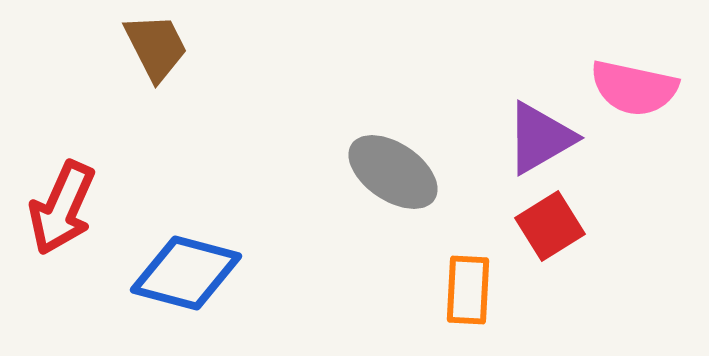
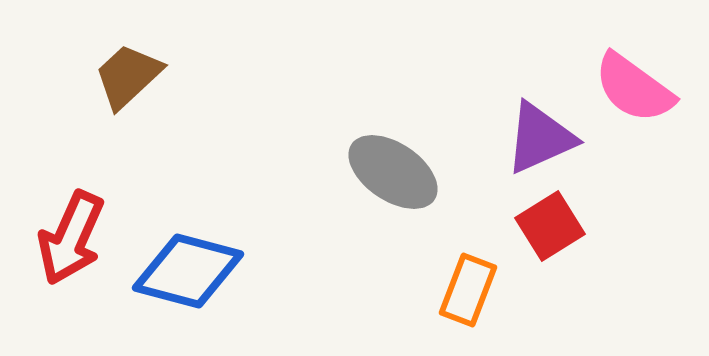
brown trapezoid: moved 28 px left, 29 px down; rotated 106 degrees counterclockwise
pink semicircle: rotated 24 degrees clockwise
purple triangle: rotated 6 degrees clockwise
red arrow: moved 9 px right, 30 px down
blue diamond: moved 2 px right, 2 px up
orange rectangle: rotated 18 degrees clockwise
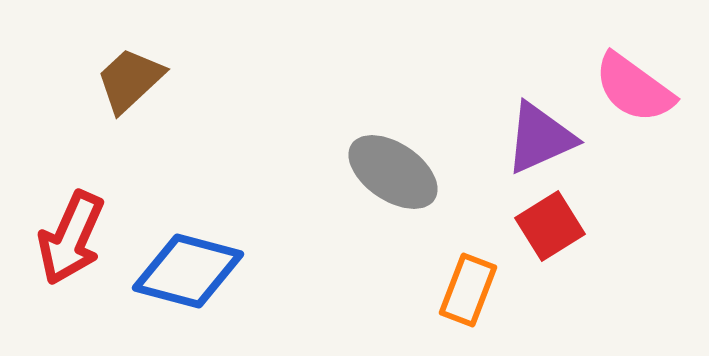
brown trapezoid: moved 2 px right, 4 px down
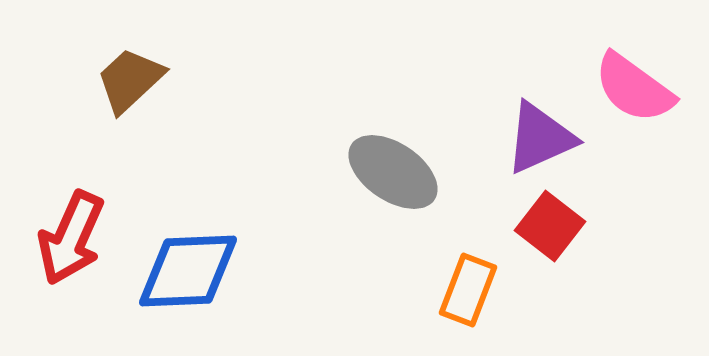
red square: rotated 20 degrees counterclockwise
blue diamond: rotated 17 degrees counterclockwise
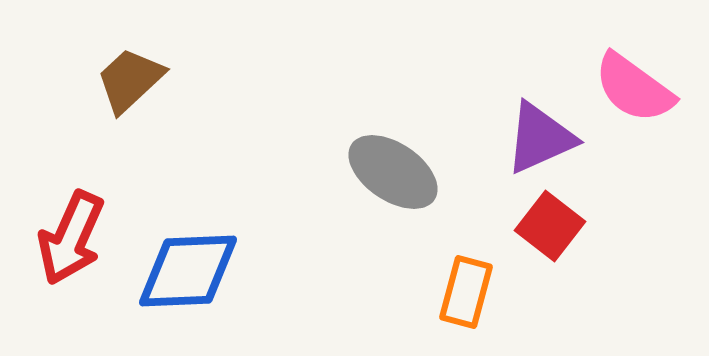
orange rectangle: moved 2 px left, 2 px down; rotated 6 degrees counterclockwise
